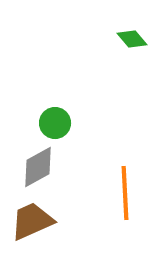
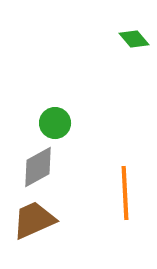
green diamond: moved 2 px right
brown trapezoid: moved 2 px right, 1 px up
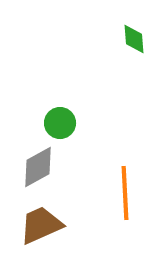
green diamond: rotated 36 degrees clockwise
green circle: moved 5 px right
brown trapezoid: moved 7 px right, 5 px down
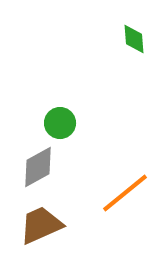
orange line: rotated 54 degrees clockwise
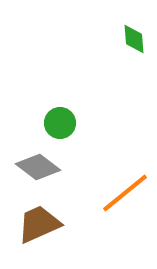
gray diamond: rotated 66 degrees clockwise
brown trapezoid: moved 2 px left, 1 px up
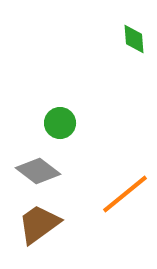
gray diamond: moved 4 px down
orange line: moved 1 px down
brown trapezoid: rotated 12 degrees counterclockwise
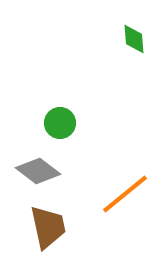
brown trapezoid: moved 9 px right, 3 px down; rotated 114 degrees clockwise
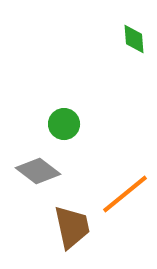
green circle: moved 4 px right, 1 px down
brown trapezoid: moved 24 px right
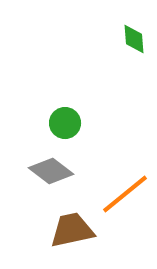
green circle: moved 1 px right, 1 px up
gray diamond: moved 13 px right
brown trapezoid: moved 3 px down; rotated 90 degrees counterclockwise
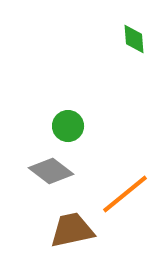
green circle: moved 3 px right, 3 px down
